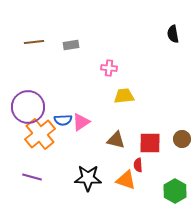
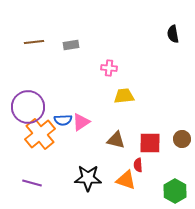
purple line: moved 6 px down
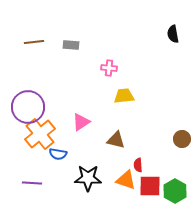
gray rectangle: rotated 14 degrees clockwise
blue semicircle: moved 5 px left, 34 px down; rotated 12 degrees clockwise
red square: moved 43 px down
purple line: rotated 12 degrees counterclockwise
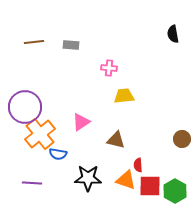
purple circle: moved 3 px left
